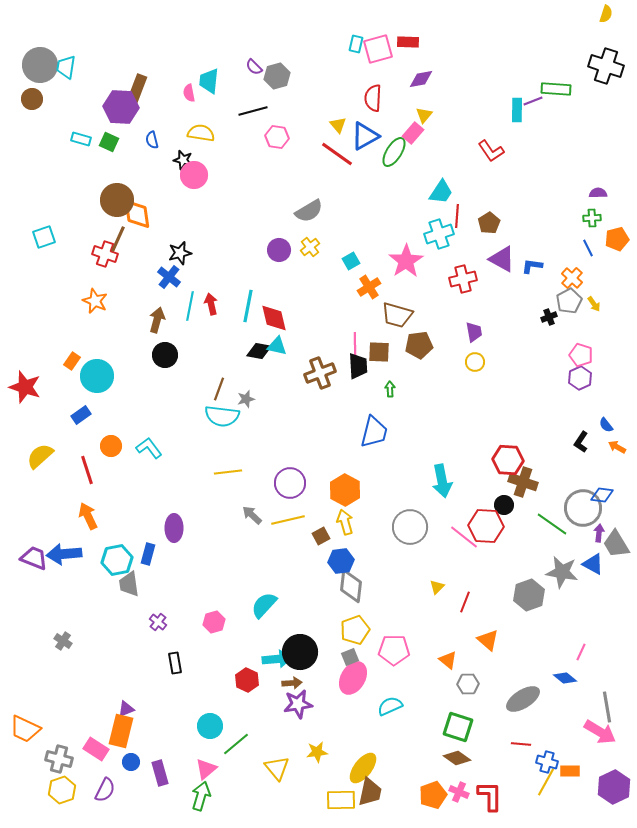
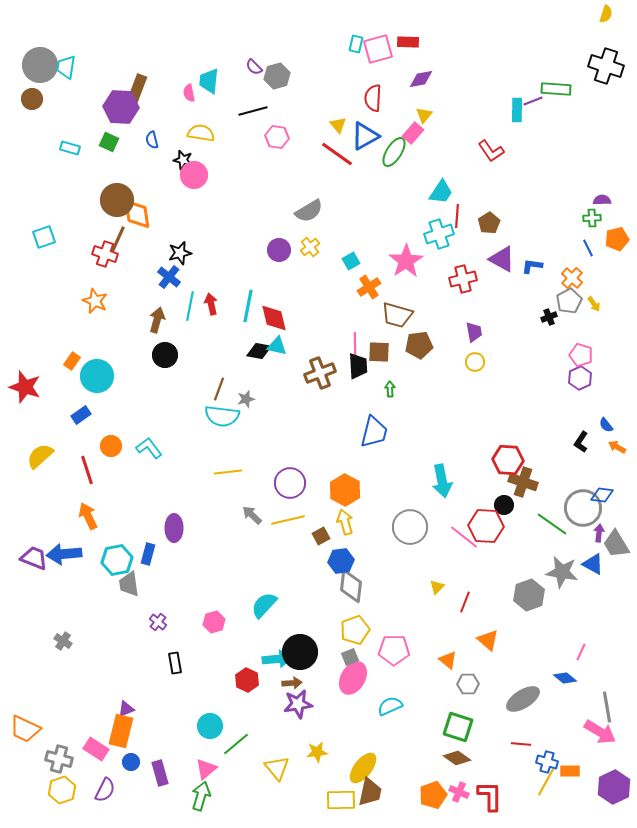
cyan rectangle at (81, 139): moved 11 px left, 9 px down
purple semicircle at (598, 193): moved 4 px right, 7 px down
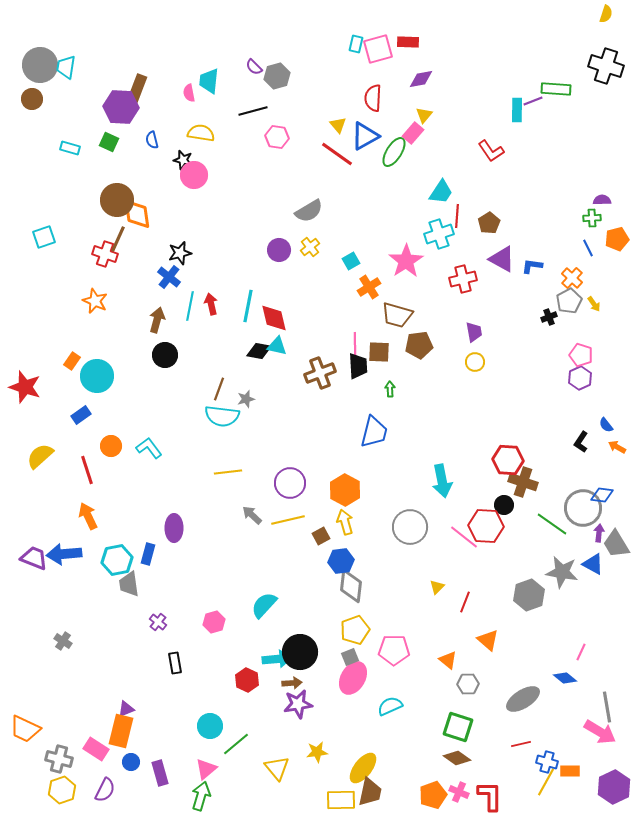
red line at (521, 744): rotated 18 degrees counterclockwise
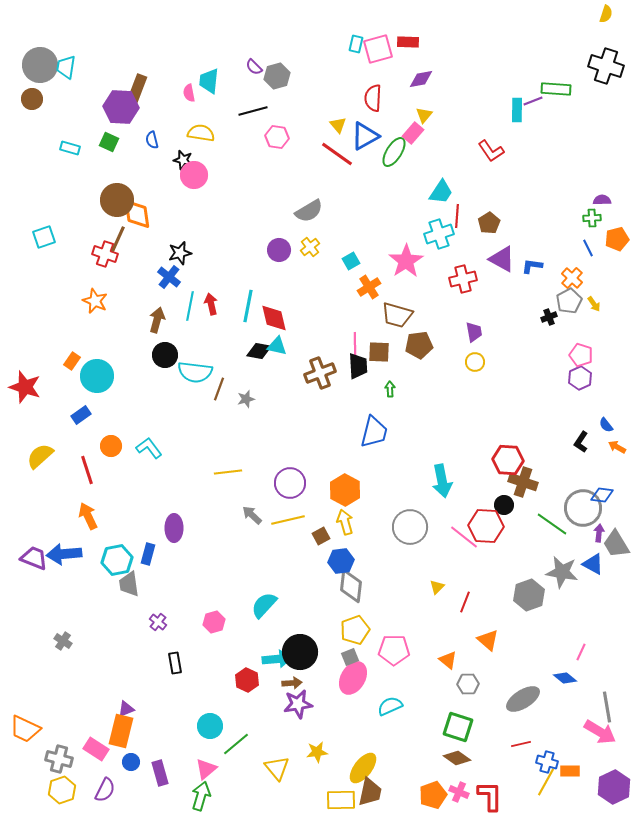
cyan semicircle at (222, 416): moved 27 px left, 44 px up
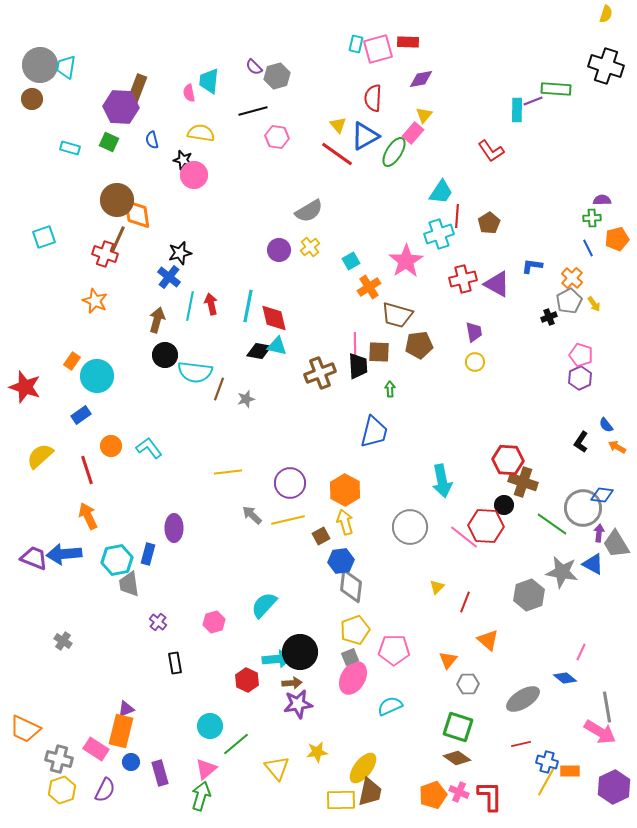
purple triangle at (502, 259): moved 5 px left, 25 px down
orange triangle at (448, 660): rotated 30 degrees clockwise
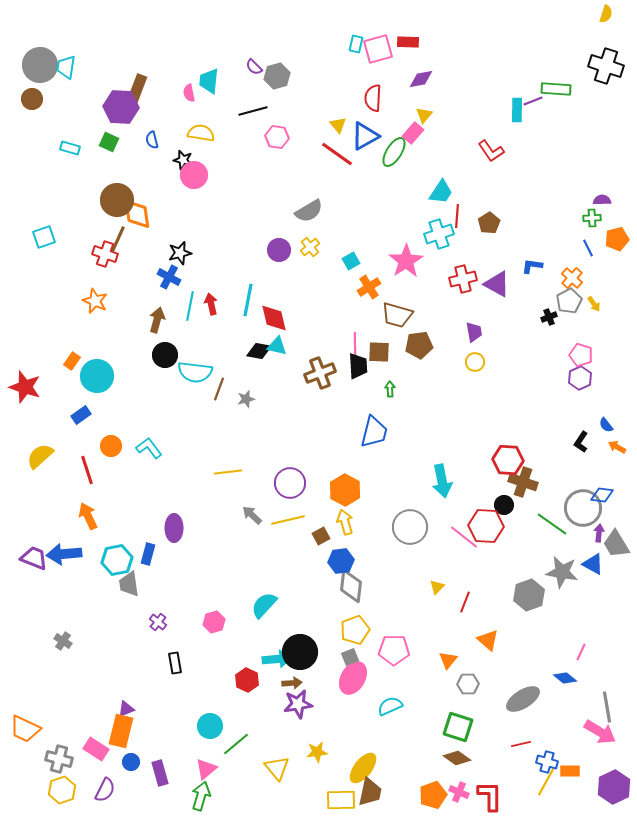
blue cross at (169, 277): rotated 10 degrees counterclockwise
cyan line at (248, 306): moved 6 px up
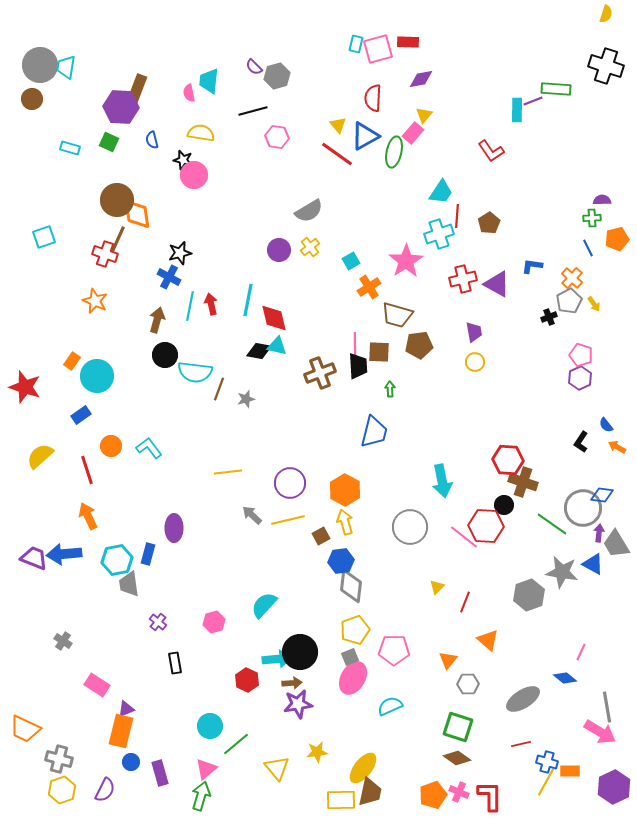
green ellipse at (394, 152): rotated 20 degrees counterclockwise
pink rectangle at (96, 749): moved 1 px right, 64 px up
